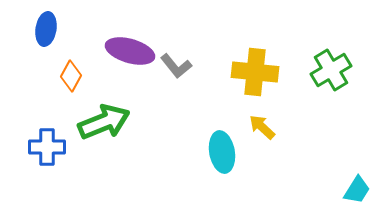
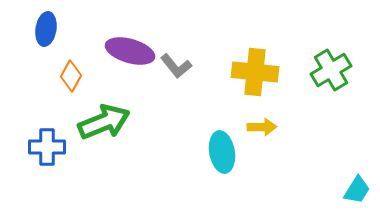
yellow arrow: rotated 136 degrees clockwise
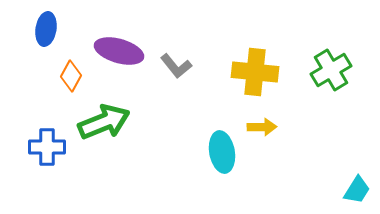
purple ellipse: moved 11 px left
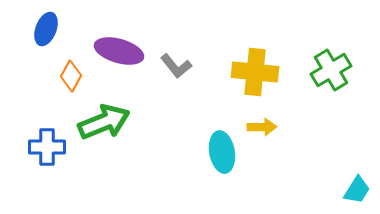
blue ellipse: rotated 12 degrees clockwise
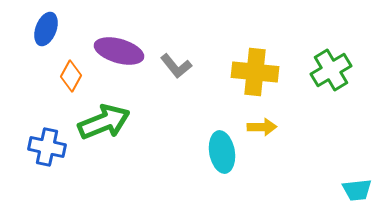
blue cross: rotated 12 degrees clockwise
cyan trapezoid: rotated 52 degrees clockwise
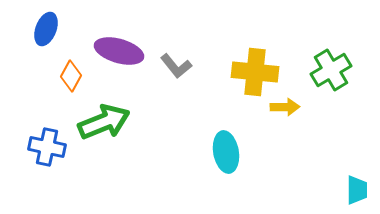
yellow arrow: moved 23 px right, 20 px up
cyan ellipse: moved 4 px right
cyan trapezoid: rotated 84 degrees counterclockwise
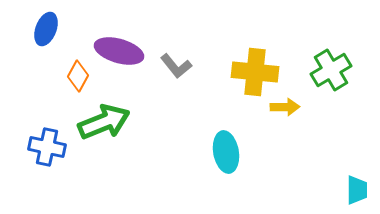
orange diamond: moved 7 px right
